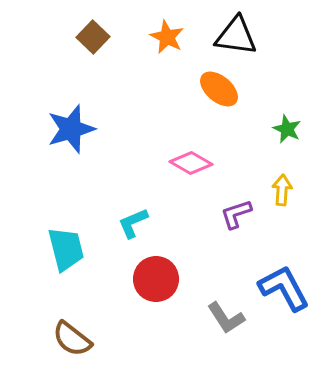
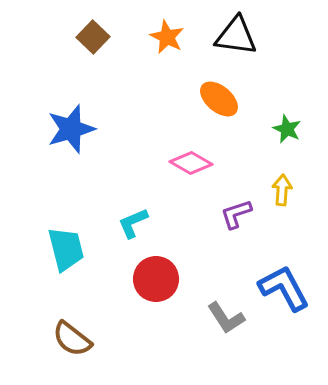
orange ellipse: moved 10 px down
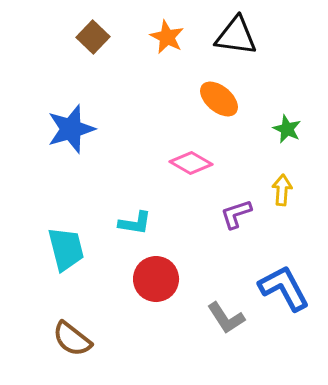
cyan L-shape: moved 2 px right; rotated 148 degrees counterclockwise
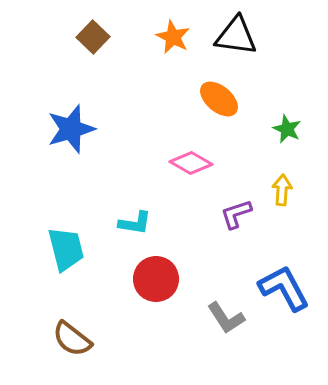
orange star: moved 6 px right
